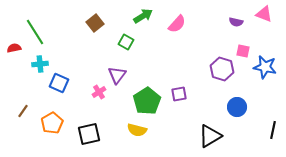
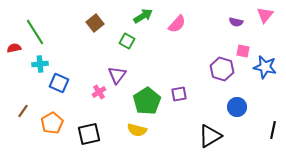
pink triangle: moved 1 px right, 1 px down; rotated 48 degrees clockwise
green square: moved 1 px right, 1 px up
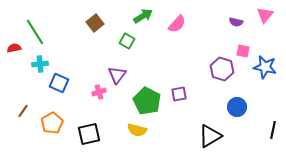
pink cross: rotated 16 degrees clockwise
green pentagon: rotated 12 degrees counterclockwise
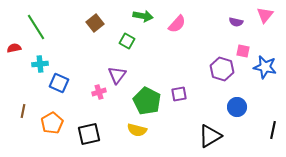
green arrow: rotated 42 degrees clockwise
green line: moved 1 px right, 5 px up
brown line: rotated 24 degrees counterclockwise
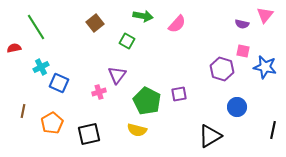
purple semicircle: moved 6 px right, 2 px down
cyan cross: moved 1 px right, 3 px down; rotated 21 degrees counterclockwise
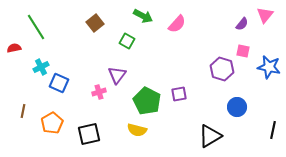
green arrow: rotated 18 degrees clockwise
purple semicircle: rotated 64 degrees counterclockwise
blue star: moved 4 px right
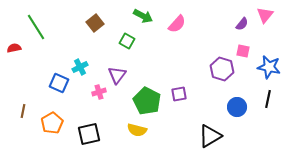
cyan cross: moved 39 px right
black line: moved 5 px left, 31 px up
